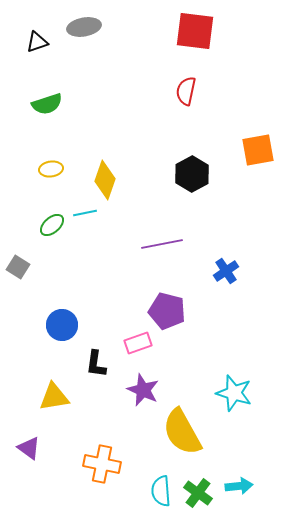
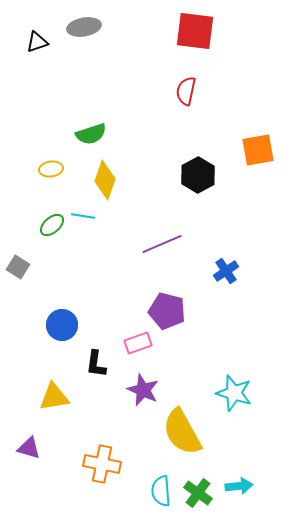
green semicircle: moved 44 px right, 30 px down
black hexagon: moved 6 px right, 1 px down
cyan line: moved 2 px left, 3 px down; rotated 20 degrees clockwise
purple line: rotated 12 degrees counterclockwise
purple triangle: rotated 20 degrees counterclockwise
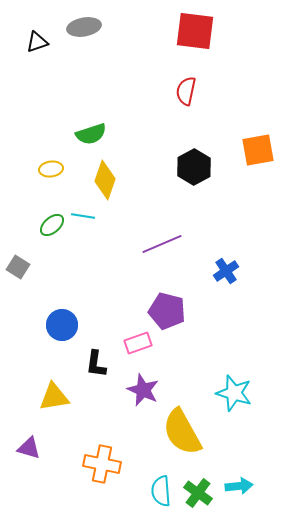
black hexagon: moved 4 px left, 8 px up
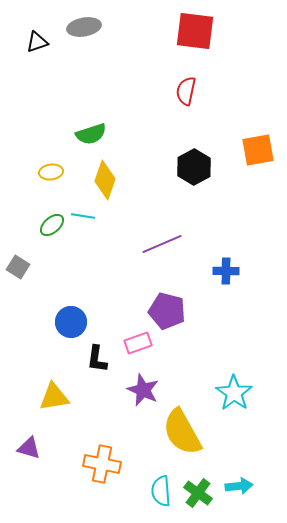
yellow ellipse: moved 3 px down
blue cross: rotated 35 degrees clockwise
blue circle: moved 9 px right, 3 px up
black L-shape: moved 1 px right, 5 px up
cyan star: rotated 18 degrees clockwise
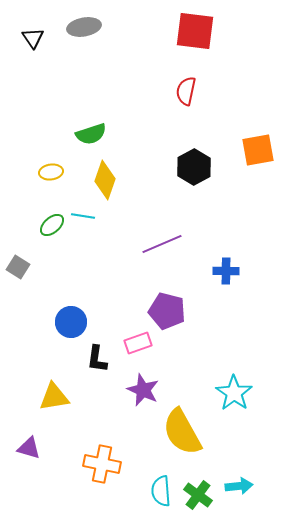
black triangle: moved 4 px left, 4 px up; rotated 45 degrees counterclockwise
green cross: moved 2 px down
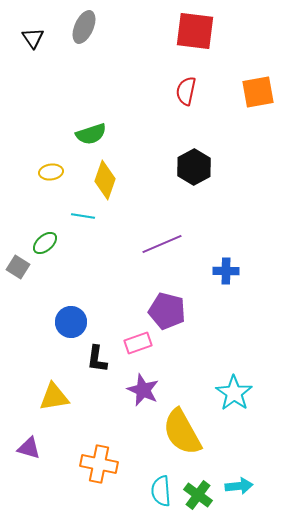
gray ellipse: rotated 56 degrees counterclockwise
orange square: moved 58 px up
green ellipse: moved 7 px left, 18 px down
orange cross: moved 3 px left
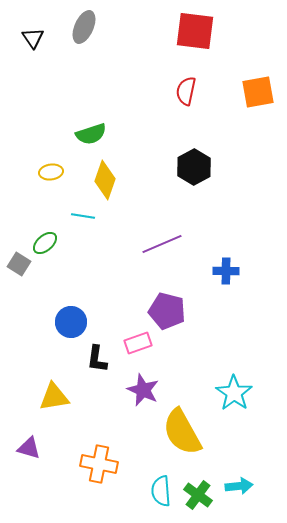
gray square: moved 1 px right, 3 px up
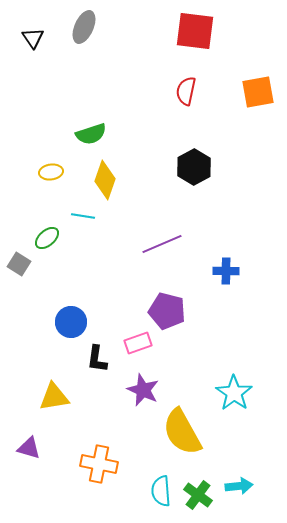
green ellipse: moved 2 px right, 5 px up
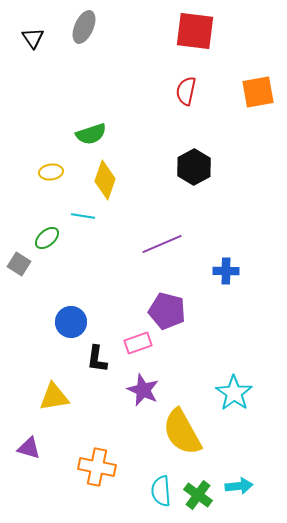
orange cross: moved 2 px left, 3 px down
